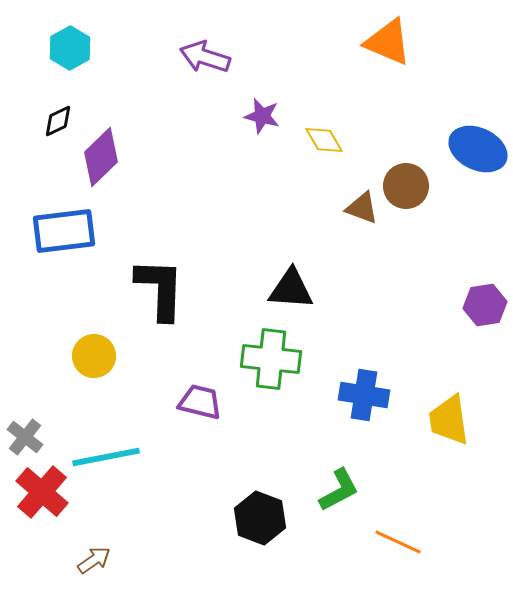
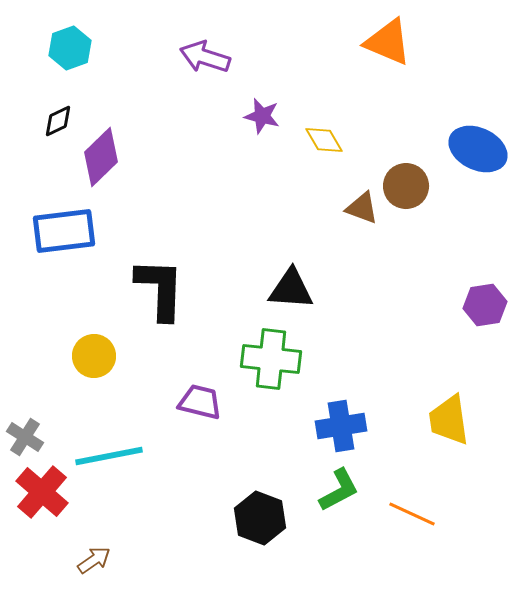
cyan hexagon: rotated 9 degrees clockwise
blue cross: moved 23 px left, 31 px down; rotated 18 degrees counterclockwise
gray cross: rotated 6 degrees counterclockwise
cyan line: moved 3 px right, 1 px up
orange line: moved 14 px right, 28 px up
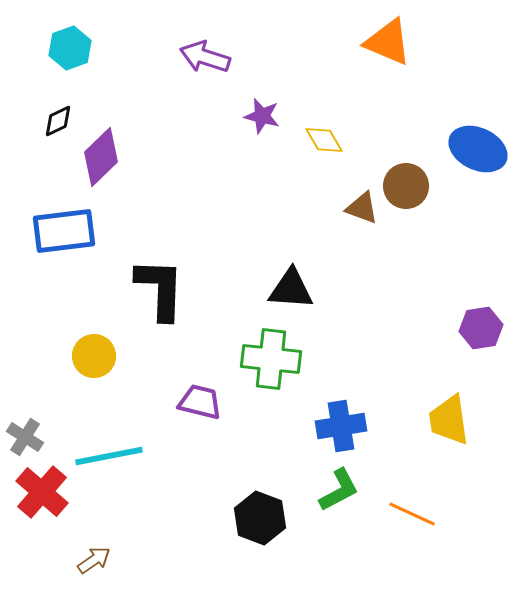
purple hexagon: moved 4 px left, 23 px down
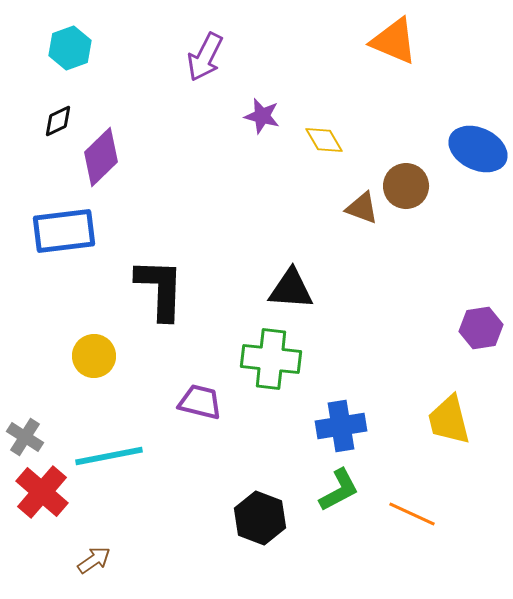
orange triangle: moved 6 px right, 1 px up
purple arrow: rotated 81 degrees counterclockwise
yellow trapezoid: rotated 6 degrees counterclockwise
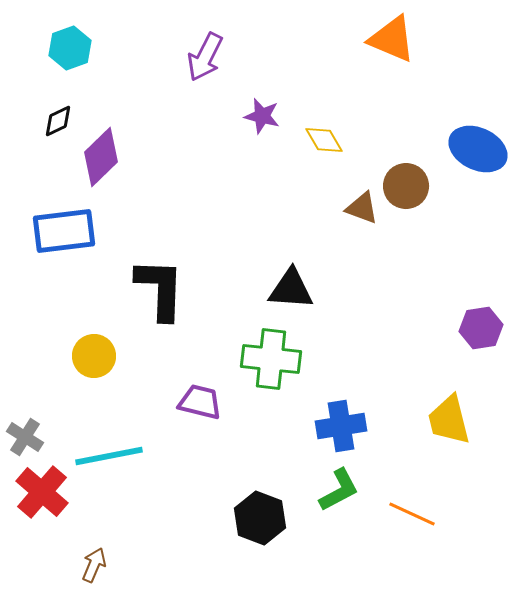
orange triangle: moved 2 px left, 2 px up
brown arrow: moved 5 px down; rotated 32 degrees counterclockwise
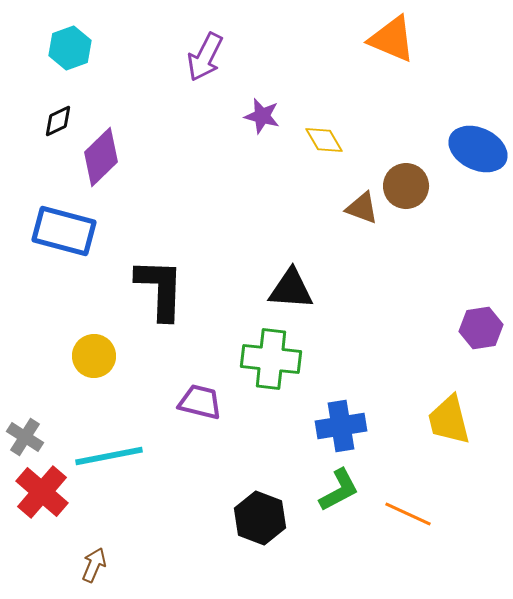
blue rectangle: rotated 22 degrees clockwise
orange line: moved 4 px left
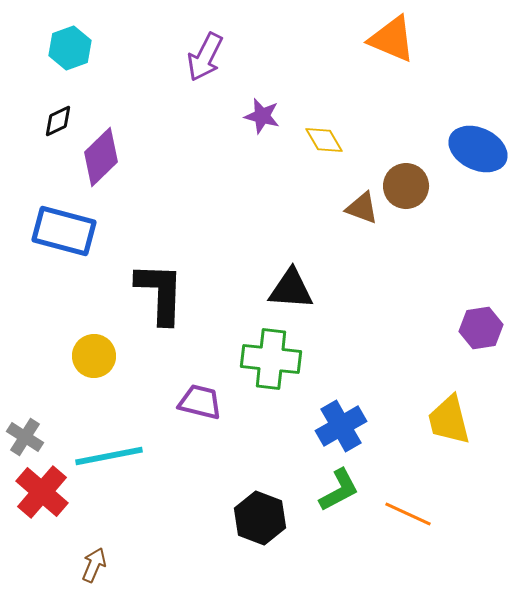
black L-shape: moved 4 px down
blue cross: rotated 21 degrees counterclockwise
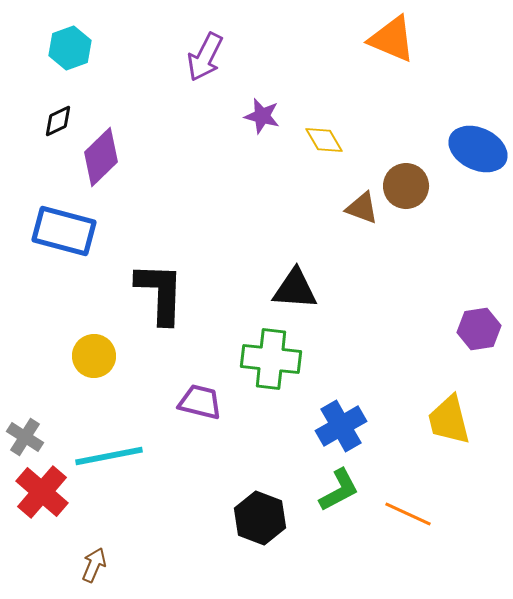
black triangle: moved 4 px right
purple hexagon: moved 2 px left, 1 px down
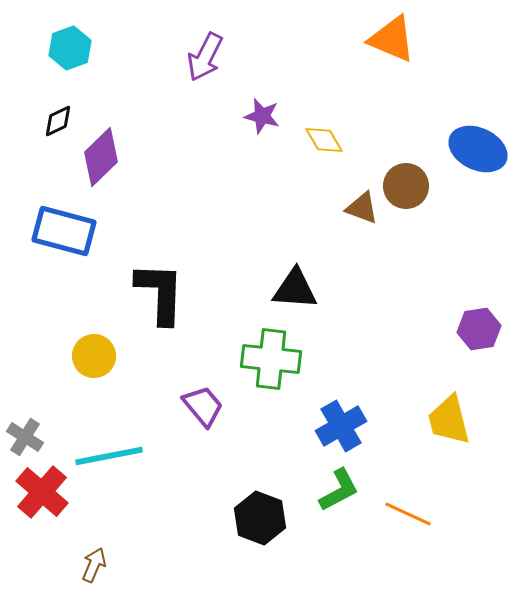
purple trapezoid: moved 3 px right, 4 px down; rotated 36 degrees clockwise
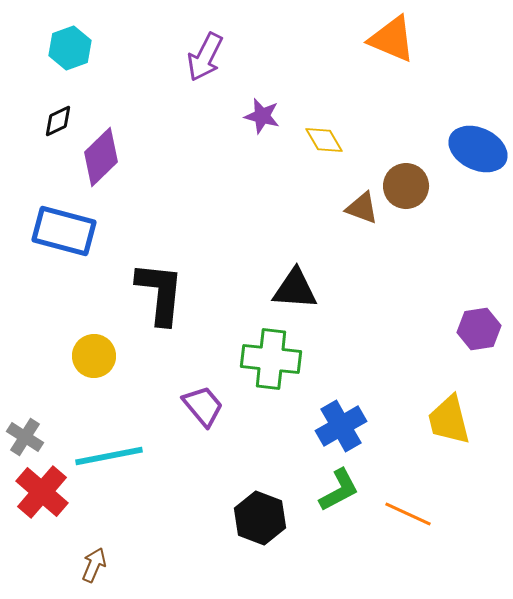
black L-shape: rotated 4 degrees clockwise
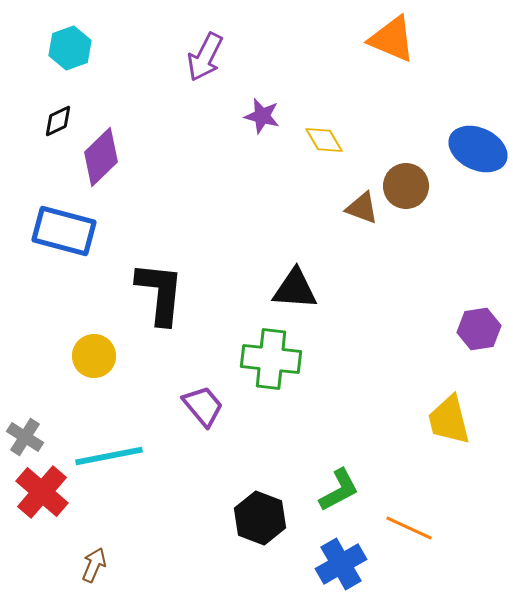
blue cross: moved 138 px down
orange line: moved 1 px right, 14 px down
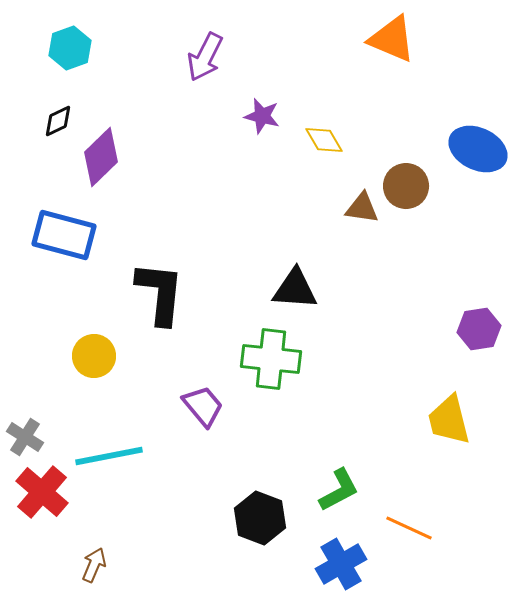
brown triangle: rotated 12 degrees counterclockwise
blue rectangle: moved 4 px down
